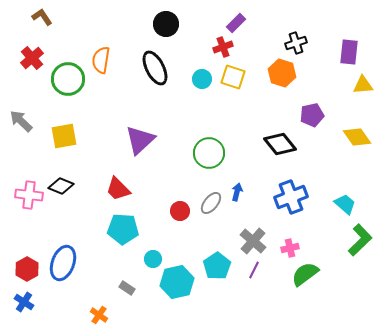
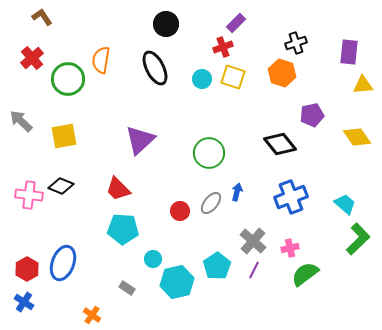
green L-shape at (360, 240): moved 2 px left, 1 px up
orange cross at (99, 315): moved 7 px left
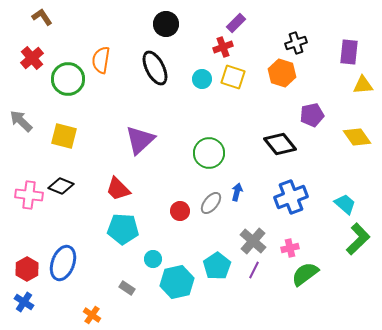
yellow square at (64, 136): rotated 24 degrees clockwise
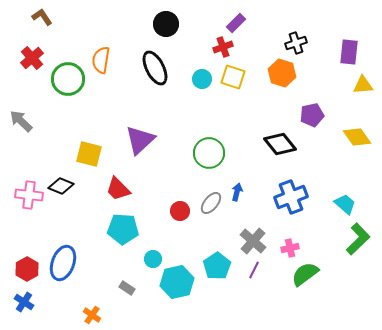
yellow square at (64, 136): moved 25 px right, 18 px down
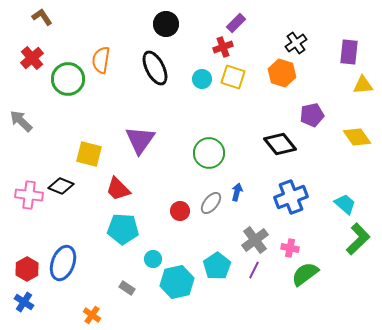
black cross at (296, 43): rotated 15 degrees counterclockwise
purple triangle at (140, 140): rotated 12 degrees counterclockwise
gray cross at (253, 241): moved 2 px right, 1 px up; rotated 12 degrees clockwise
pink cross at (290, 248): rotated 24 degrees clockwise
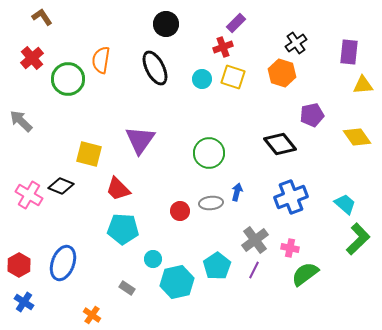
pink cross at (29, 195): rotated 24 degrees clockwise
gray ellipse at (211, 203): rotated 45 degrees clockwise
red hexagon at (27, 269): moved 8 px left, 4 px up
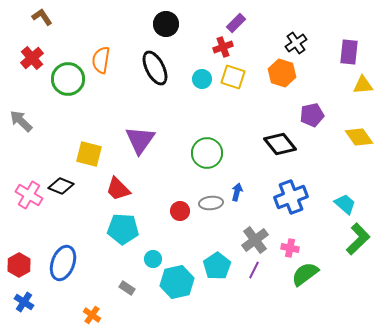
yellow diamond at (357, 137): moved 2 px right
green circle at (209, 153): moved 2 px left
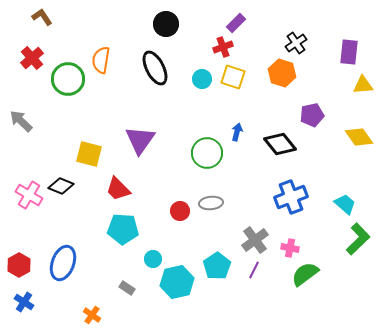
blue arrow at (237, 192): moved 60 px up
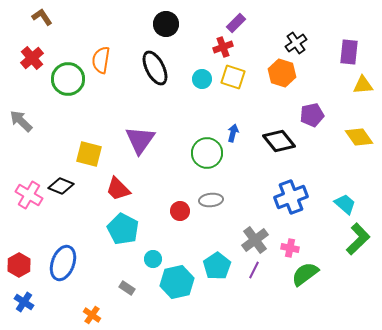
blue arrow at (237, 132): moved 4 px left, 1 px down
black diamond at (280, 144): moved 1 px left, 3 px up
gray ellipse at (211, 203): moved 3 px up
cyan pentagon at (123, 229): rotated 24 degrees clockwise
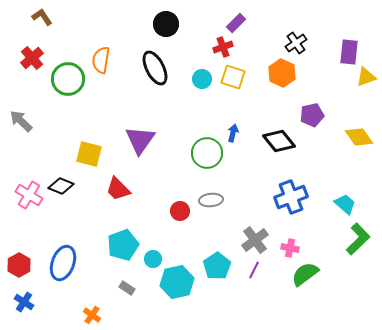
orange hexagon at (282, 73): rotated 8 degrees clockwise
yellow triangle at (363, 85): moved 3 px right, 8 px up; rotated 15 degrees counterclockwise
cyan pentagon at (123, 229): moved 16 px down; rotated 24 degrees clockwise
